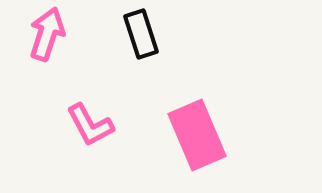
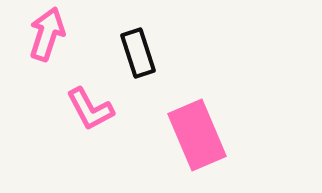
black rectangle: moved 3 px left, 19 px down
pink L-shape: moved 16 px up
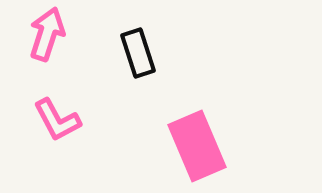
pink L-shape: moved 33 px left, 11 px down
pink rectangle: moved 11 px down
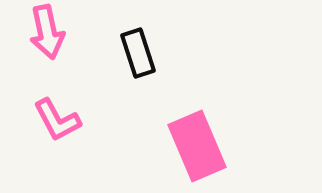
pink arrow: moved 2 px up; rotated 150 degrees clockwise
